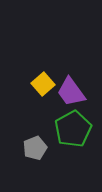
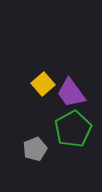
purple trapezoid: moved 1 px down
gray pentagon: moved 1 px down
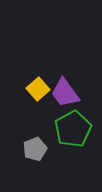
yellow square: moved 5 px left, 5 px down
purple trapezoid: moved 6 px left
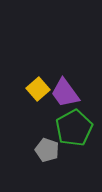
green pentagon: moved 1 px right, 1 px up
gray pentagon: moved 12 px right, 1 px down; rotated 30 degrees counterclockwise
